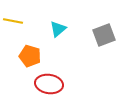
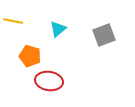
red ellipse: moved 3 px up
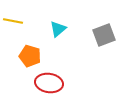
red ellipse: moved 2 px down
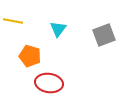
cyan triangle: rotated 12 degrees counterclockwise
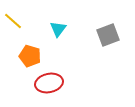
yellow line: rotated 30 degrees clockwise
gray square: moved 4 px right
red ellipse: rotated 20 degrees counterclockwise
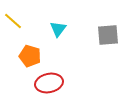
gray square: rotated 15 degrees clockwise
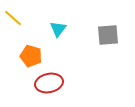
yellow line: moved 3 px up
orange pentagon: moved 1 px right
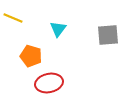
yellow line: rotated 18 degrees counterclockwise
